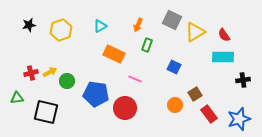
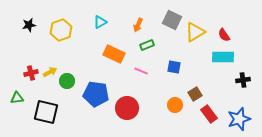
cyan triangle: moved 4 px up
green rectangle: rotated 48 degrees clockwise
blue square: rotated 16 degrees counterclockwise
pink line: moved 6 px right, 8 px up
red circle: moved 2 px right
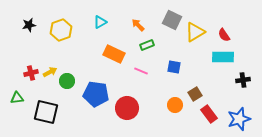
orange arrow: rotated 112 degrees clockwise
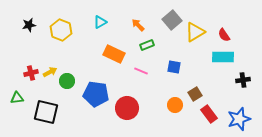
gray square: rotated 24 degrees clockwise
yellow hexagon: rotated 20 degrees counterclockwise
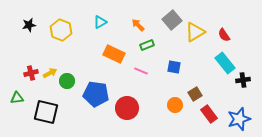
cyan rectangle: moved 2 px right, 6 px down; rotated 50 degrees clockwise
yellow arrow: moved 1 px down
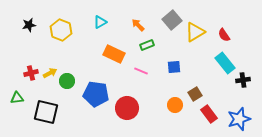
blue square: rotated 16 degrees counterclockwise
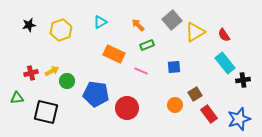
yellow hexagon: rotated 20 degrees clockwise
yellow arrow: moved 2 px right, 2 px up
